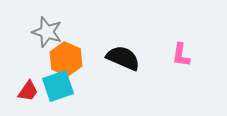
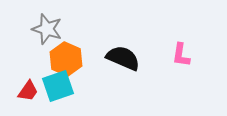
gray star: moved 3 px up
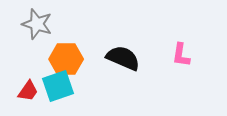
gray star: moved 10 px left, 5 px up
orange hexagon: rotated 24 degrees counterclockwise
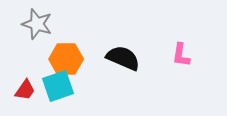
red trapezoid: moved 3 px left, 1 px up
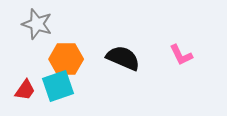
pink L-shape: rotated 35 degrees counterclockwise
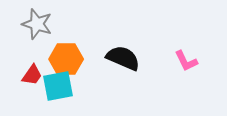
pink L-shape: moved 5 px right, 6 px down
cyan square: rotated 8 degrees clockwise
red trapezoid: moved 7 px right, 15 px up
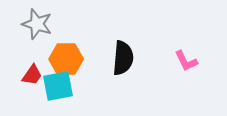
black semicircle: rotated 72 degrees clockwise
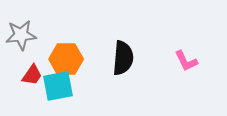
gray star: moved 16 px left, 11 px down; rotated 24 degrees counterclockwise
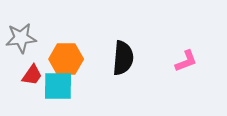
gray star: moved 3 px down
pink L-shape: rotated 85 degrees counterclockwise
cyan square: rotated 12 degrees clockwise
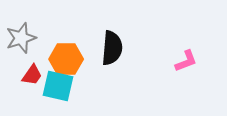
gray star: rotated 12 degrees counterclockwise
black semicircle: moved 11 px left, 10 px up
cyan square: rotated 12 degrees clockwise
